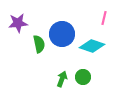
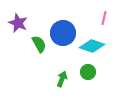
purple star: rotated 30 degrees clockwise
blue circle: moved 1 px right, 1 px up
green semicircle: rotated 18 degrees counterclockwise
green circle: moved 5 px right, 5 px up
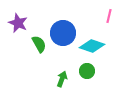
pink line: moved 5 px right, 2 px up
green circle: moved 1 px left, 1 px up
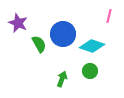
blue circle: moved 1 px down
green circle: moved 3 px right
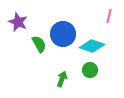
purple star: moved 1 px up
green circle: moved 1 px up
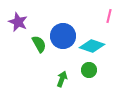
blue circle: moved 2 px down
green circle: moved 1 px left
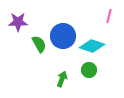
purple star: rotated 24 degrees counterclockwise
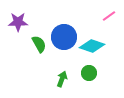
pink line: rotated 40 degrees clockwise
blue circle: moved 1 px right, 1 px down
green circle: moved 3 px down
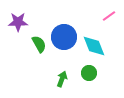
cyan diamond: moved 2 px right; rotated 50 degrees clockwise
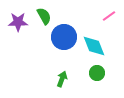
green semicircle: moved 5 px right, 28 px up
green circle: moved 8 px right
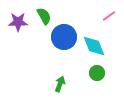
green arrow: moved 2 px left, 5 px down
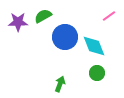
green semicircle: moved 1 px left; rotated 90 degrees counterclockwise
blue circle: moved 1 px right
